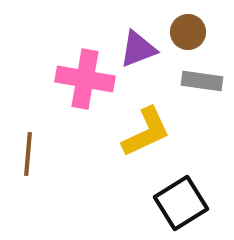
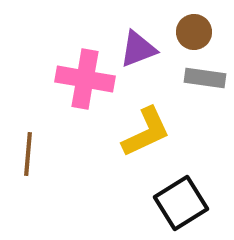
brown circle: moved 6 px right
gray rectangle: moved 3 px right, 3 px up
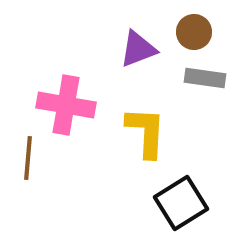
pink cross: moved 19 px left, 26 px down
yellow L-shape: rotated 62 degrees counterclockwise
brown line: moved 4 px down
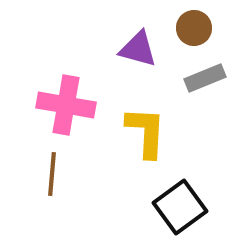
brown circle: moved 4 px up
purple triangle: rotated 36 degrees clockwise
gray rectangle: rotated 30 degrees counterclockwise
brown line: moved 24 px right, 16 px down
black square: moved 1 px left, 4 px down; rotated 4 degrees counterclockwise
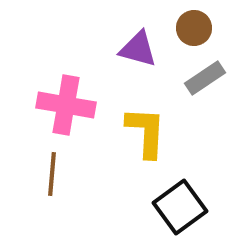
gray rectangle: rotated 12 degrees counterclockwise
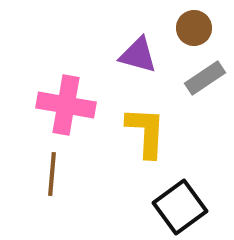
purple triangle: moved 6 px down
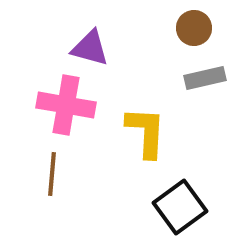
purple triangle: moved 48 px left, 7 px up
gray rectangle: rotated 21 degrees clockwise
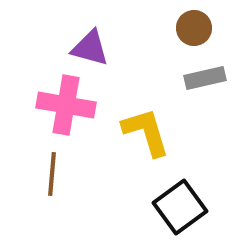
yellow L-shape: rotated 20 degrees counterclockwise
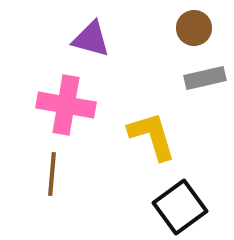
purple triangle: moved 1 px right, 9 px up
yellow L-shape: moved 6 px right, 4 px down
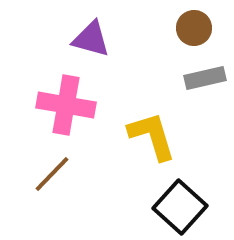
brown line: rotated 39 degrees clockwise
black square: rotated 12 degrees counterclockwise
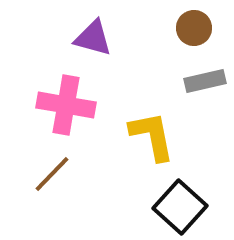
purple triangle: moved 2 px right, 1 px up
gray rectangle: moved 3 px down
yellow L-shape: rotated 6 degrees clockwise
